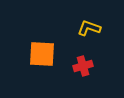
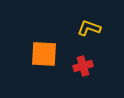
orange square: moved 2 px right
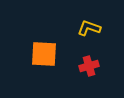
red cross: moved 6 px right
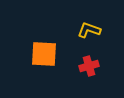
yellow L-shape: moved 2 px down
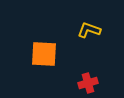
red cross: moved 1 px left, 17 px down
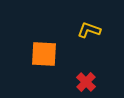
red cross: moved 2 px left, 1 px up; rotated 30 degrees counterclockwise
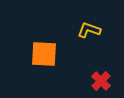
red cross: moved 15 px right, 1 px up
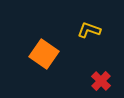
orange square: rotated 32 degrees clockwise
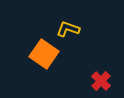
yellow L-shape: moved 21 px left, 1 px up
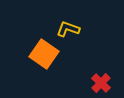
red cross: moved 2 px down
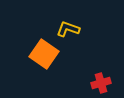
red cross: rotated 30 degrees clockwise
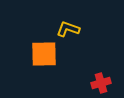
orange square: rotated 36 degrees counterclockwise
